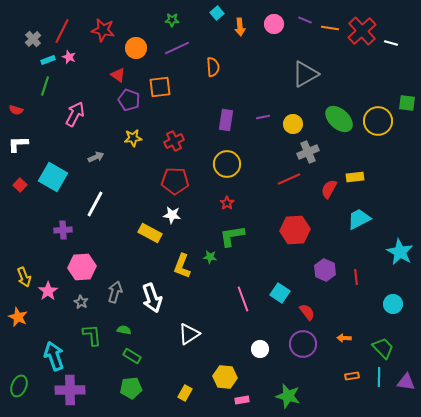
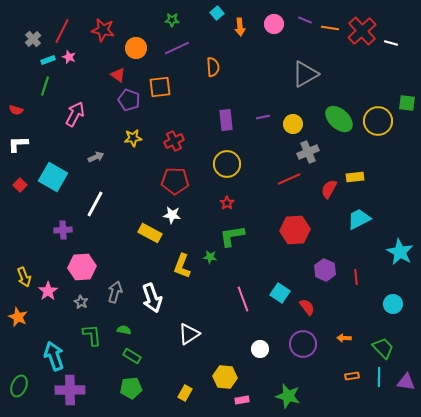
purple rectangle at (226, 120): rotated 15 degrees counterclockwise
red semicircle at (307, 312): moved 5 px up
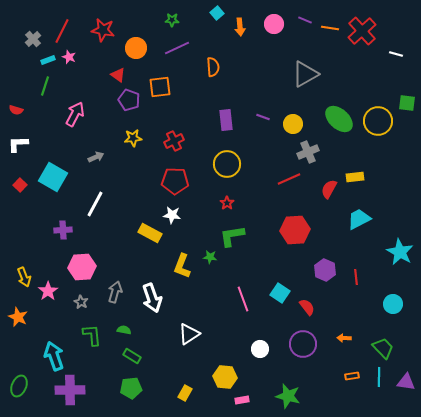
white line at (391, 43): moved 5 px right, 11 px down
purple line at (263, 117): rotated 32 degrees clockwise
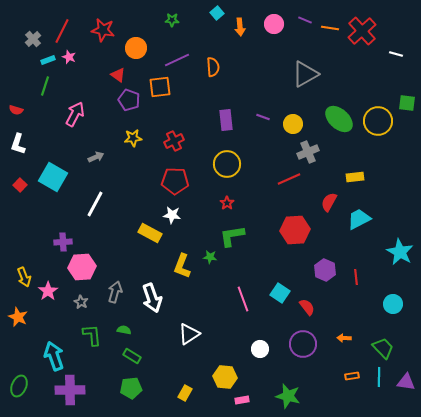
purple line at (177, 48): moved 12 px down
white L-shape at (18, 144): rotated 70 degrees counterclockwise
red semicircle at (329, 189): moved 13 px down
purple cross at (63, 230): moved 12 px down
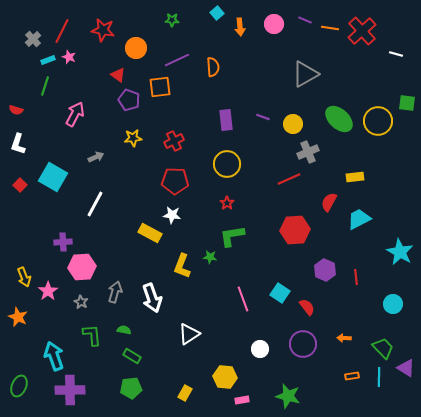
purple triangle at (406, 382): moved 14 px up; rotated 24 degrees clockwise
